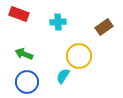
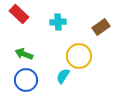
red rectangle: rotated 24 degrees clockwise
brown rectangle: moved 3 px left
blue circle: moved 1 px left, 2 px up
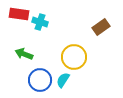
red rectangle: rotated 36 degrees counterclockwise
cyan cross: moved 18 px left; rotated 21 degrees clockwise
yellow circle: moved 5 px left, 1 px down
cyan semicircle: moved 4 px down
blue circle: moved 14 px right
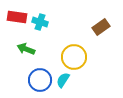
red rectangle: moved 2 px left, 3 px down
green arrow: moved 2 px right, 5 px up
